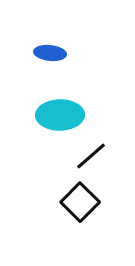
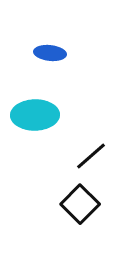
cyan ellipse: moved 25 px left
black square: moved 2 px down
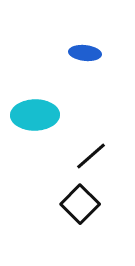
blue ellipse: moved 35 px right
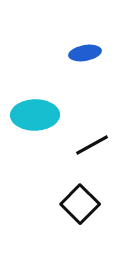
blue ellipse: rotated 16 degrees counterclockwise
black line: moved 1 px right, 11 px up; rotated 12 degrees clockwise
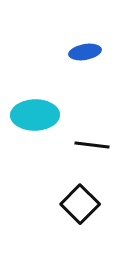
blue ellipse: moved 1 px up
black line: rotated 36 degrees clockwise
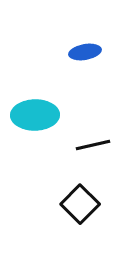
black line: moved 1 px right; rotated 20 degrees counterclockwise
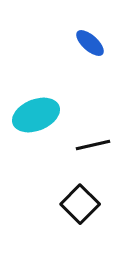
blue ellipse: moved 5 px right, 9 px up; rotated 52 degrees clockwise
cyan ellipse: moved 1 px right; rotated 21 degrees counterclockwise
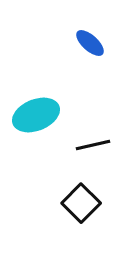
black square: moved 1 px right, 1 px up
